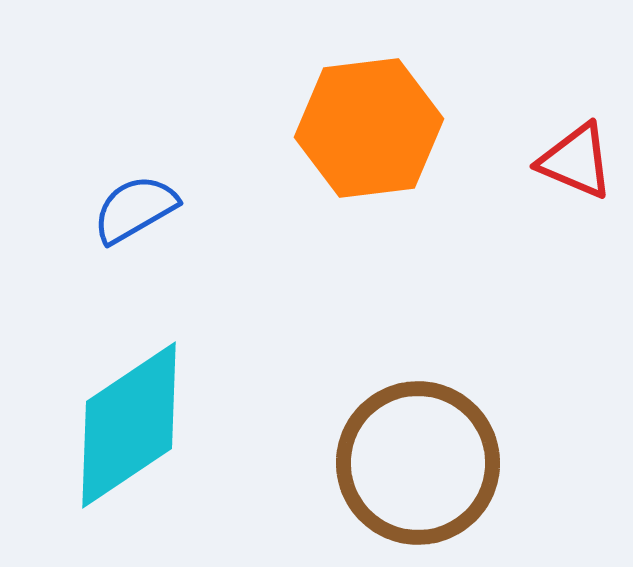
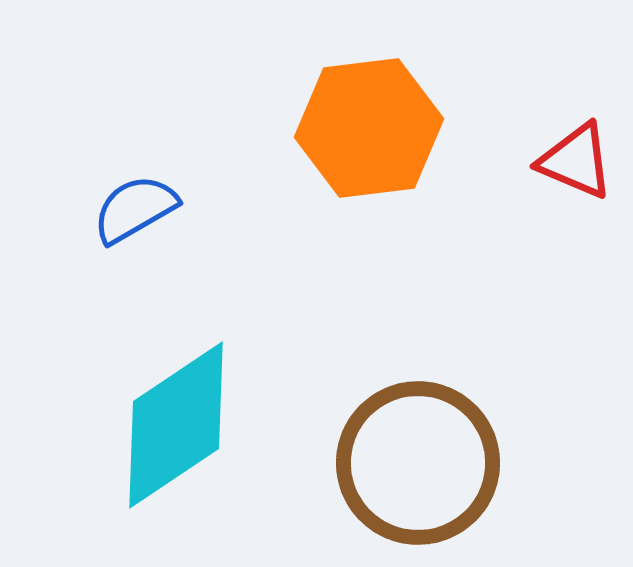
cyan diamond: moved 47 px right
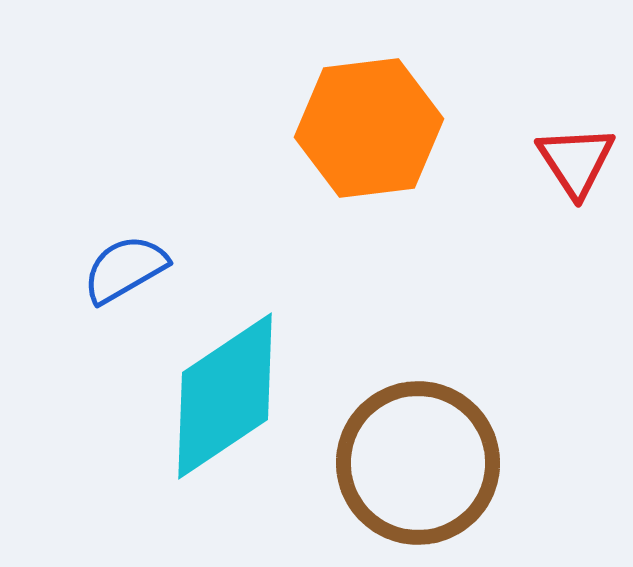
red triangle: rotated 34 degrees clockwise
blue semicircle: moved 10 px left, 60 px down
cyan diamond: moved 49 px right, 29 px up
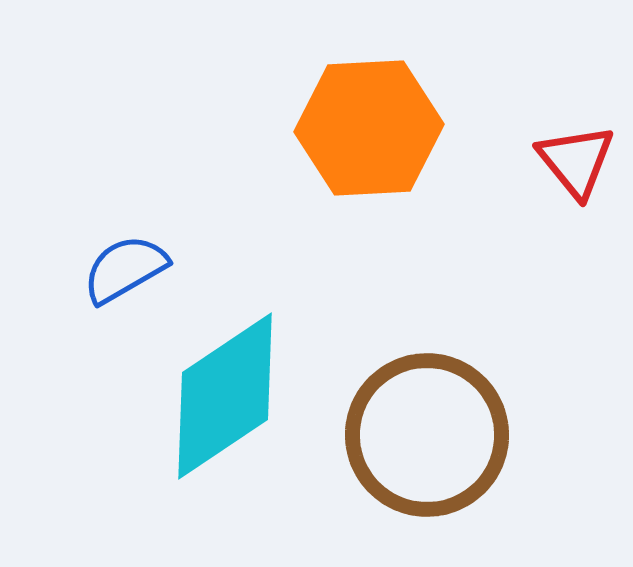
orange hexagon: rotated 4 degrees clockwise
red triangle: rotated 6 degrees counterclockwise
brown circle: moved 9 px right, 28 px up
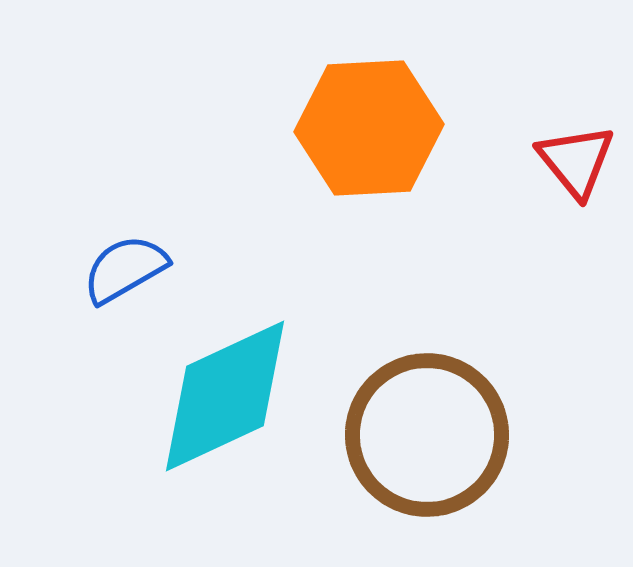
cyan diamond: rotated 9 degrees clockwise
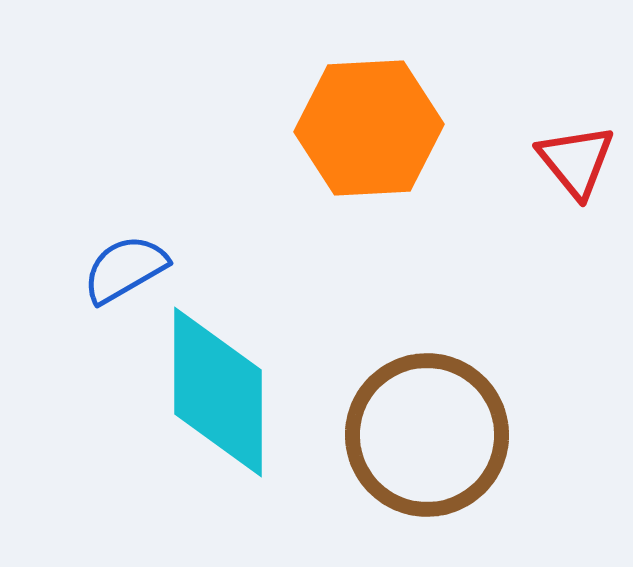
cyan diamond: moved 7 px left, 4 px up; rotated 65 degrees counterclockwise
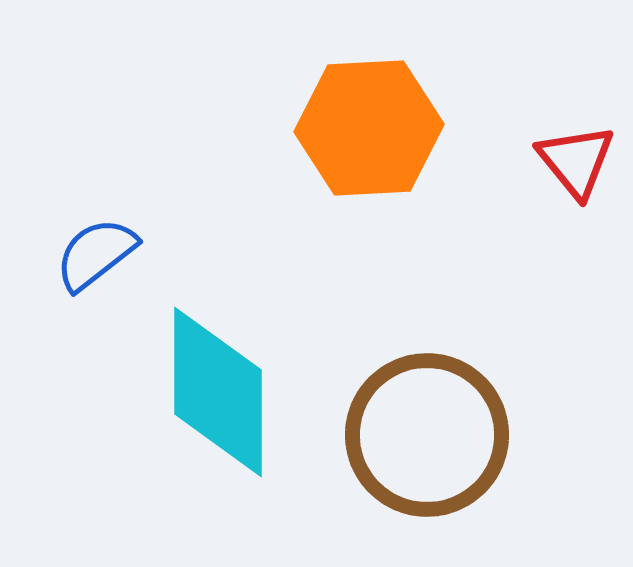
blue semicircle: moved 29 px left, 15 px up; rotated 8 degrees counterclockwise
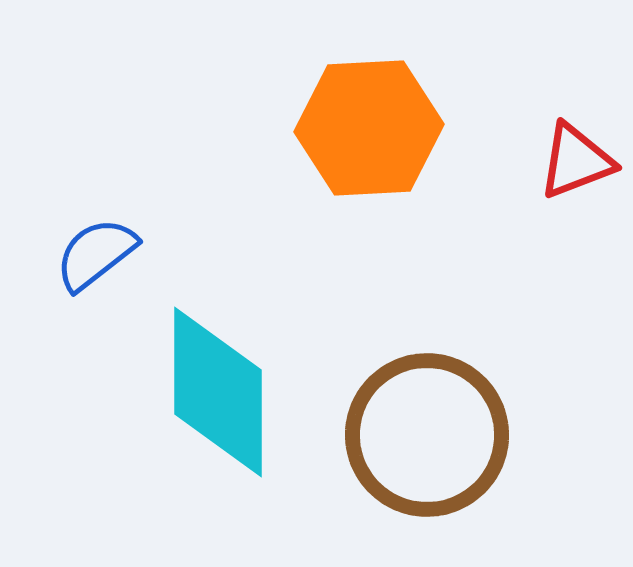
red triangle: rotated 48 degrees clockwise
